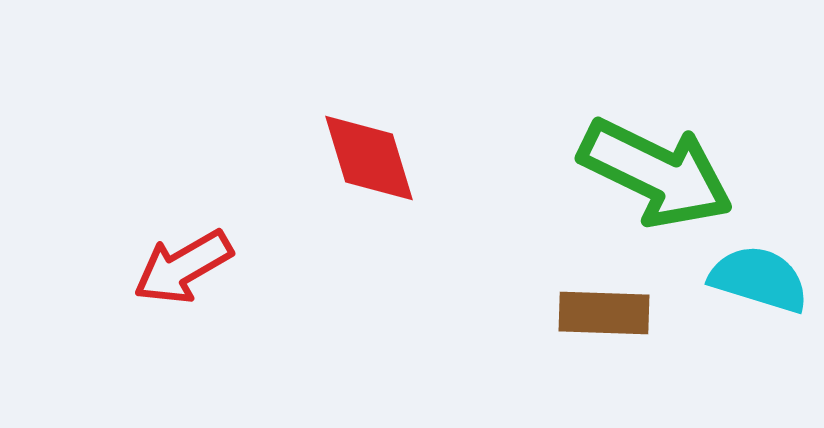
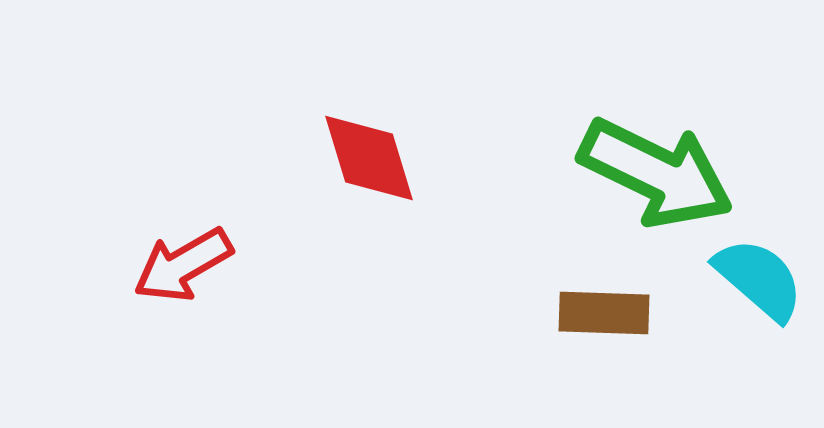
red arrow: moved 2 px up
cyan semicircle: rotated 24 degrees clockwise
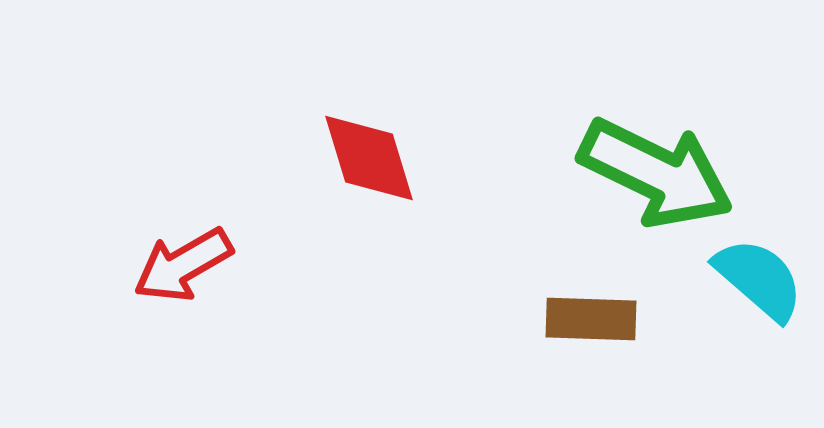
brown rectangle: moved 13 px left, 6 px down
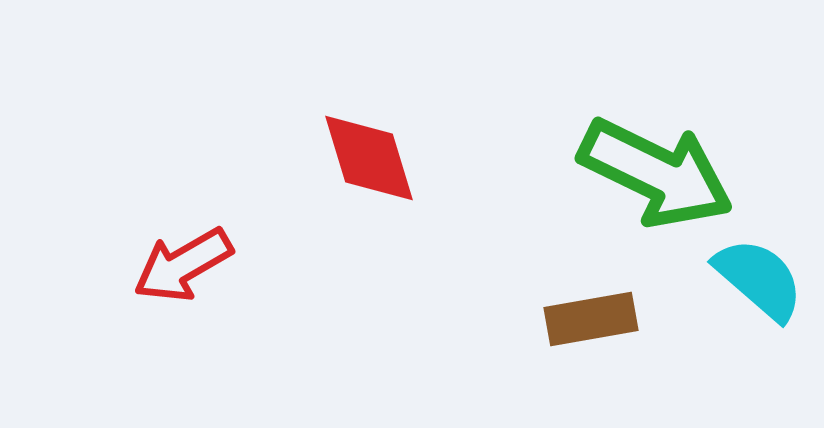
brown rectangle: rotated 12 degrees counterclockwise
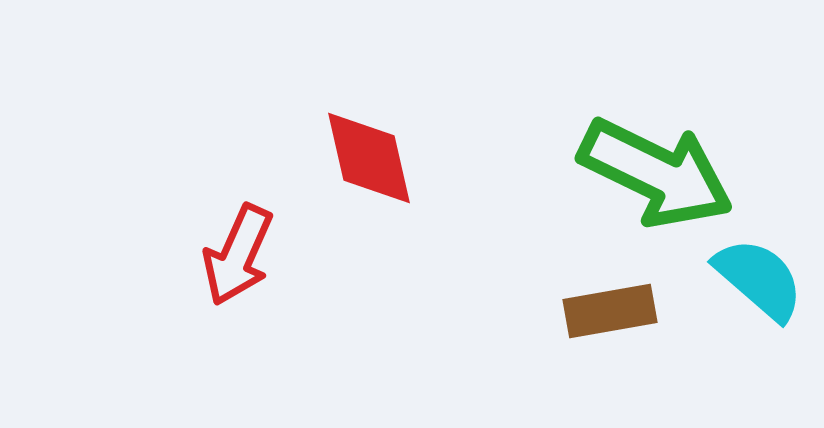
red diamond: rotated 4 degrees clockwise
red arrow: moved 55 px right, 10 px up; rotated 36 degrees counterclockwise
brown rectangle: moved 19 px right, 8 px up
